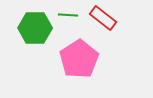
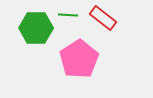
green hexagon: moved 1 px right
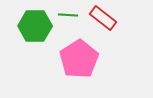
green hexagon: moved 1 px left, 2 px up
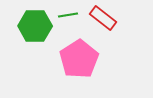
green line: rotated 12 degrees counterclockwise
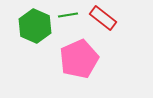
green hexagon: rotated 24 degrees clockwise
pink pentagon: rotated 9 degrees clockwise
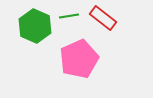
green line: moved 1 px right, 1 px down
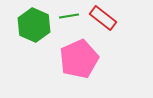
green hexagon: moved 1 px left, 1 px up
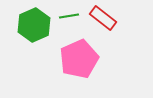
green hexagon: rotated 12 degrees clockwise
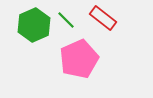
green line: moved 3 px left, 4 px down; rotated 54 degrees clockwise
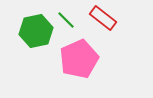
green hexagon: moved 2 px right, 6 px down; rotated 12 degrees clockwise
